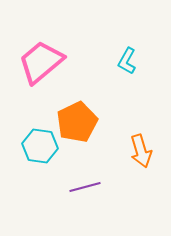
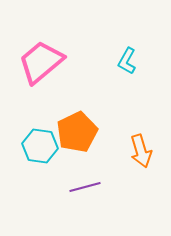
orange pentagon: moved 10 px down
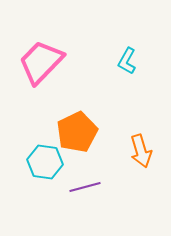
pink trapezoid: rotated 6 degrees counterclockwise
cyan hexagon: moved 5 px right, 16 px down
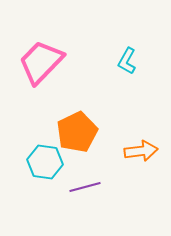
orange arrow: rotated 80 degrees counterclockwise
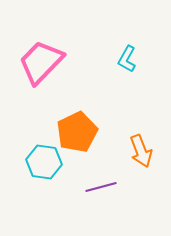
cyan L-shape: moved 2 px up
orange arrow: rotated 76 degrees clockwise
cyan hexagon: moved 1 px left
purple line: moved 16 px right
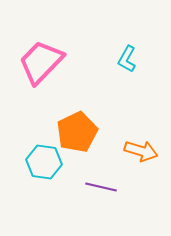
orange arrow: rotated 52 degrees counterclockwise
purple line: rotated 28 degrees clockwise
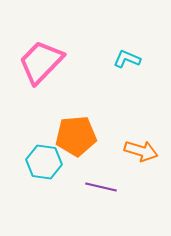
cyan L-shape: rotated 84 degrees clockwise
orange pentagon: moved 1 px left, 4 px down; rotated 21 degrees clockwise
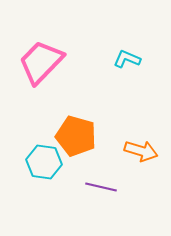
orange pentagon: rotated 21 degrees clockwise
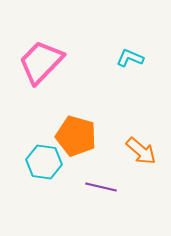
cyan L-shape: moved 3 px right, 1 px up
orange arrow: rotated 24 degrees clockwise
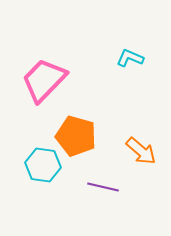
pink trapezoid: moved 3 px right, 18 px down
cyan hexagon: moved 1 px left, 3 px down
purple line: moved 2 px right
